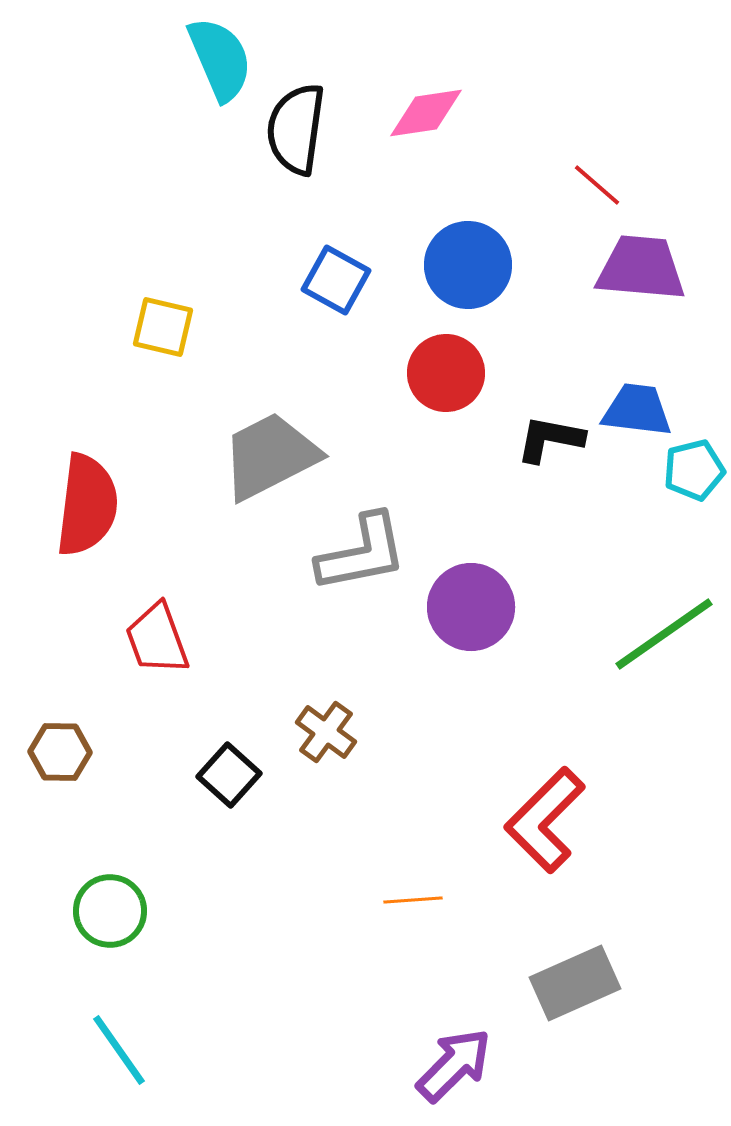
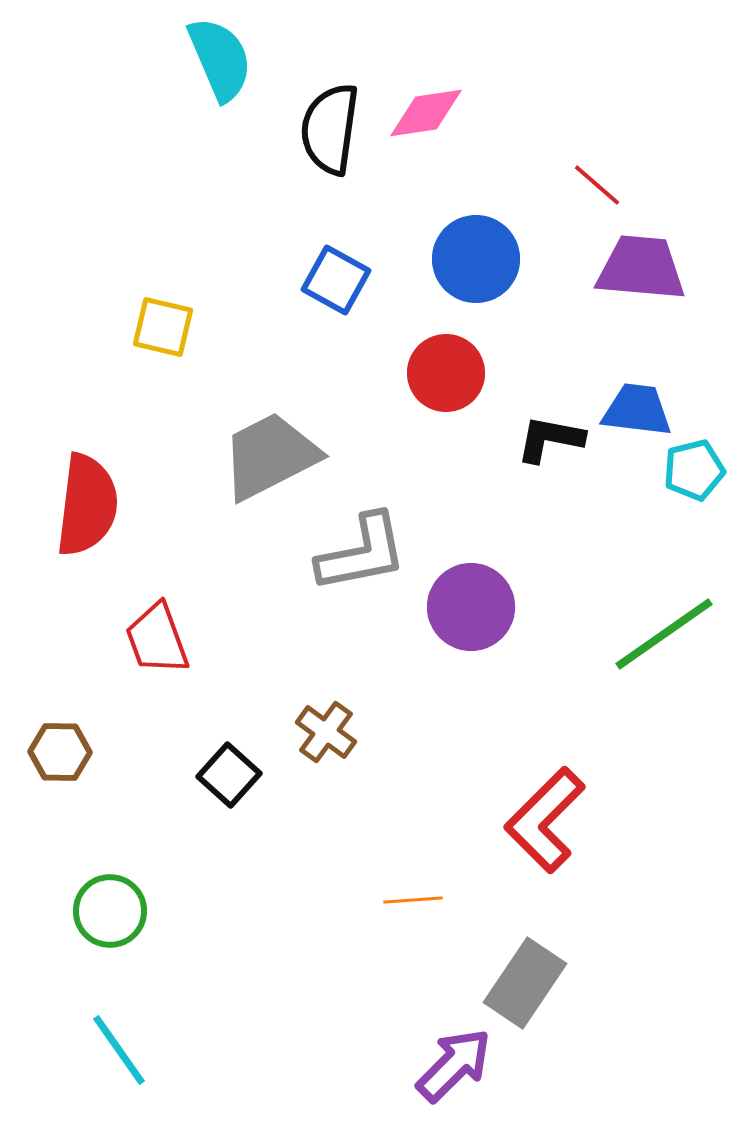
black semicircle: moved 34 px right
blue circle: moved 8 px right, 6 px up
gray rectangle: moved 50 px left; rotated 32 degrees counterclockwise
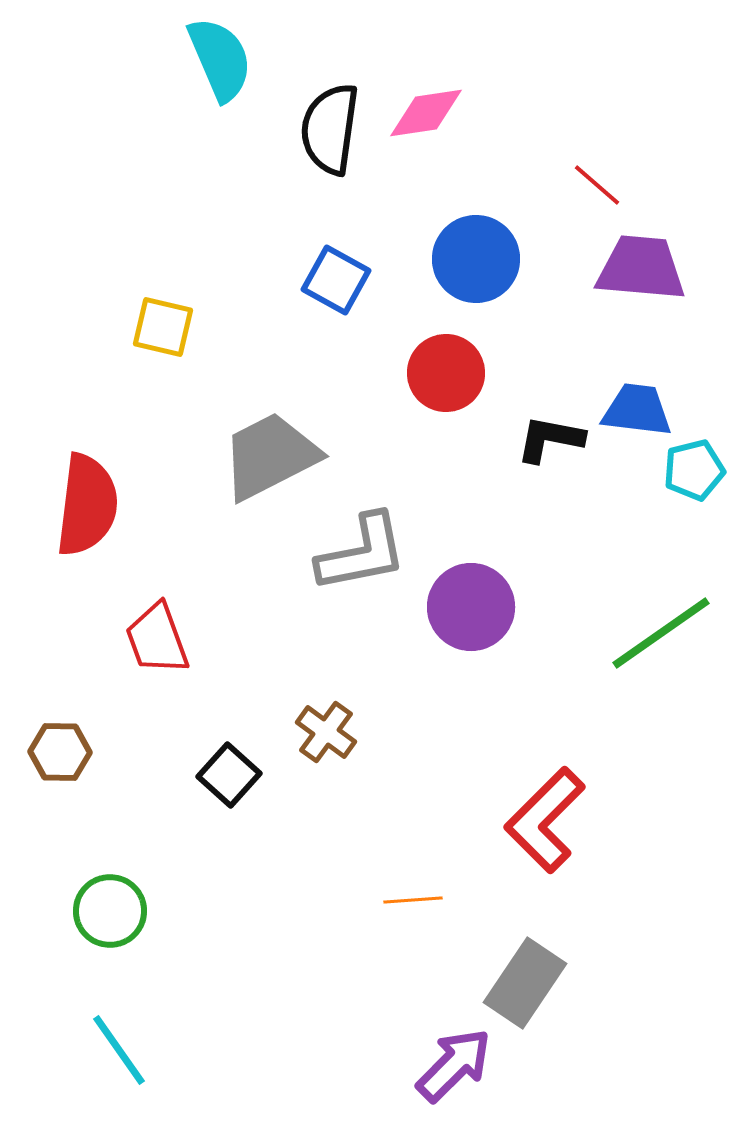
green line: moved 3 px left, 1 px up
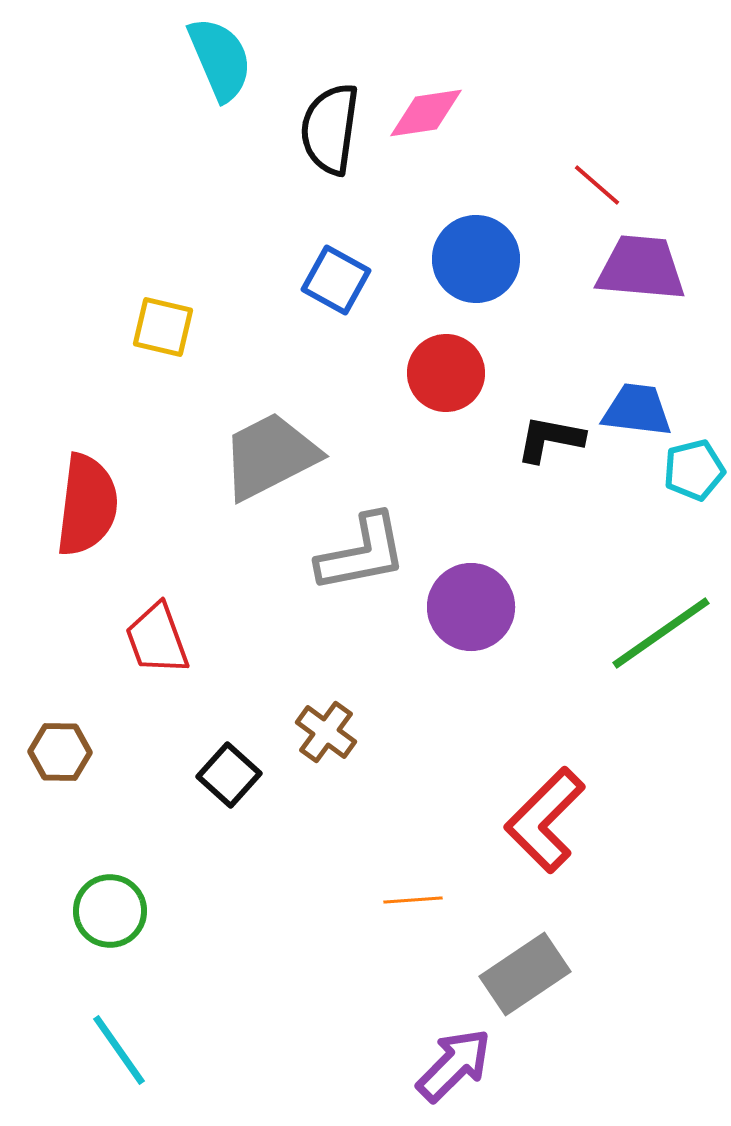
gray rectangle: moved 9 px up; rotated 22 degrees clockwise
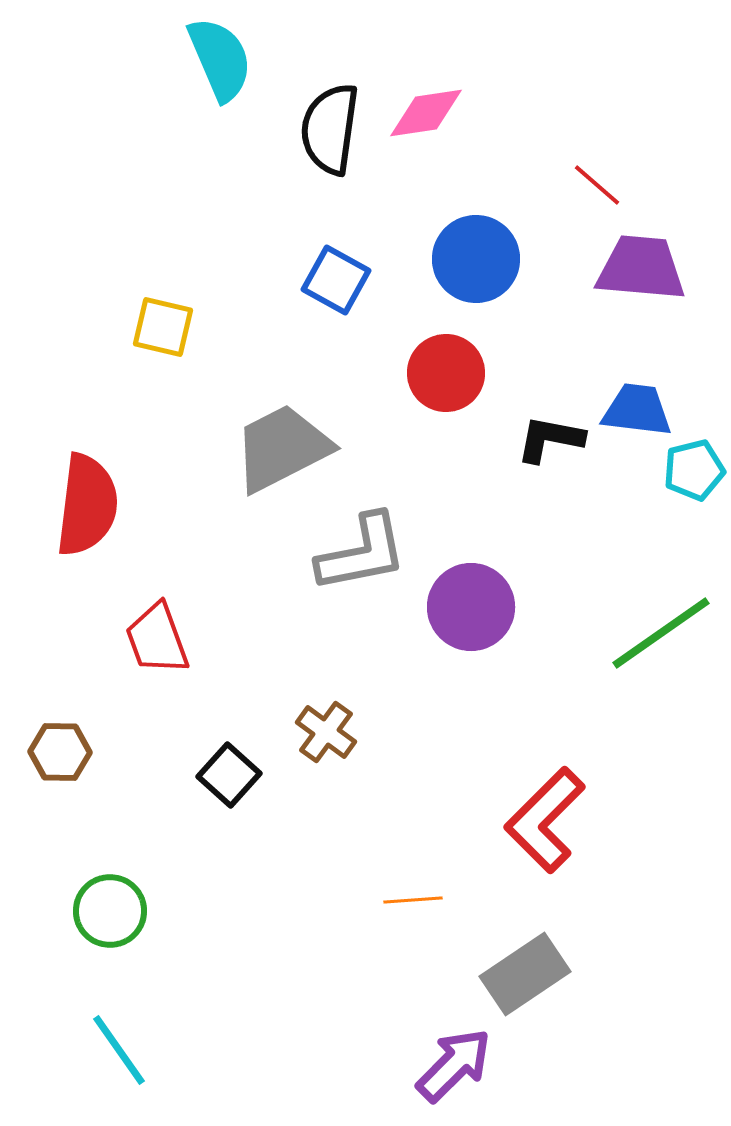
gray trapezoid: moved 12 px right, 8 px up
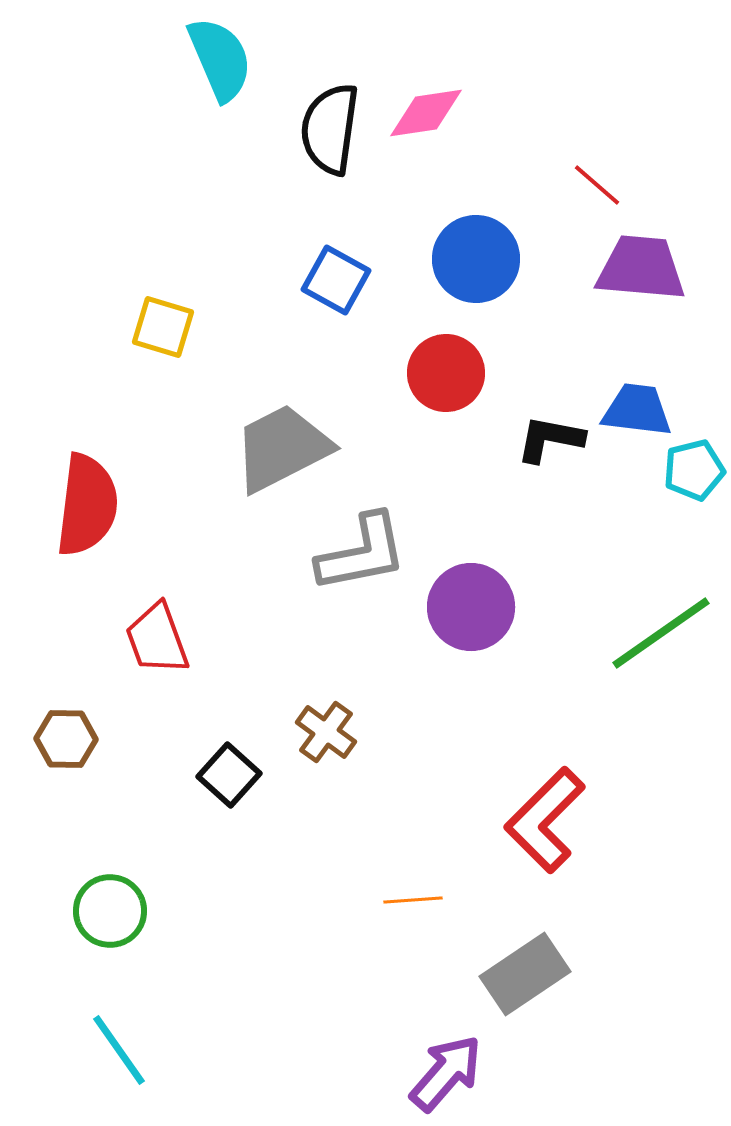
yellow square: rotated 4 degrees clockwise
brown hexagon: moved 6 px right, 13 px up
purple arrow: moved 8 px left, 8 px down; rotated 4 degrees counterclockwise
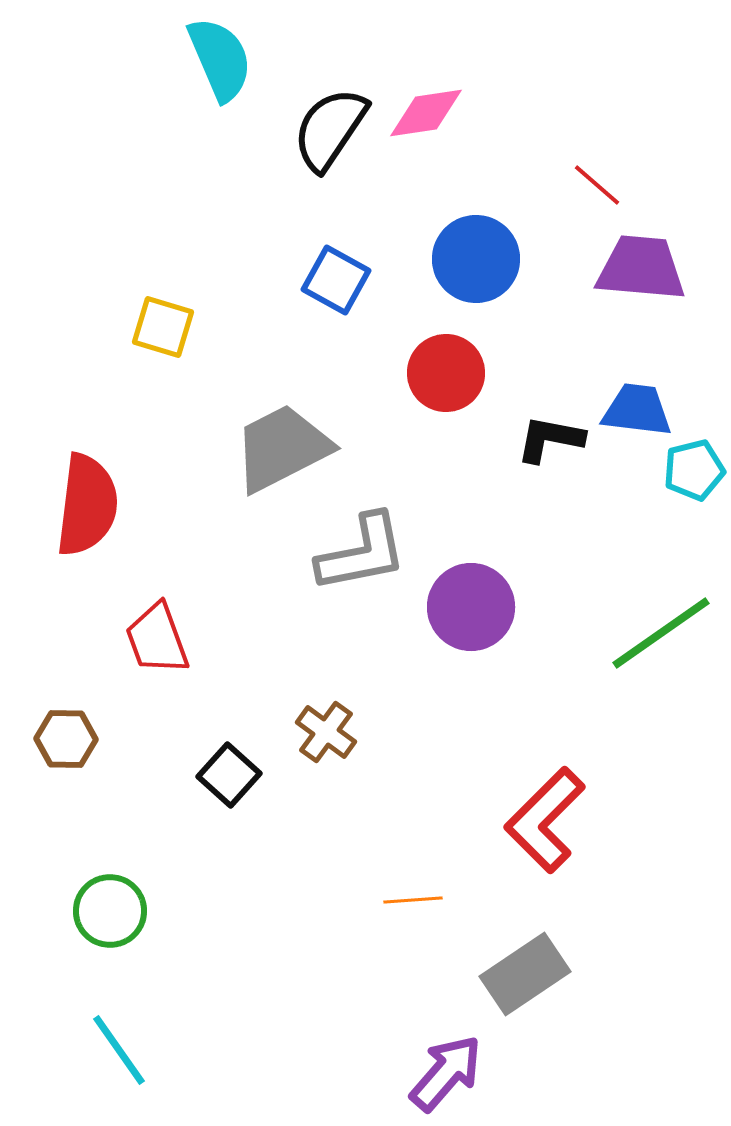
black semicircle: rotated 26 degrees clockwise
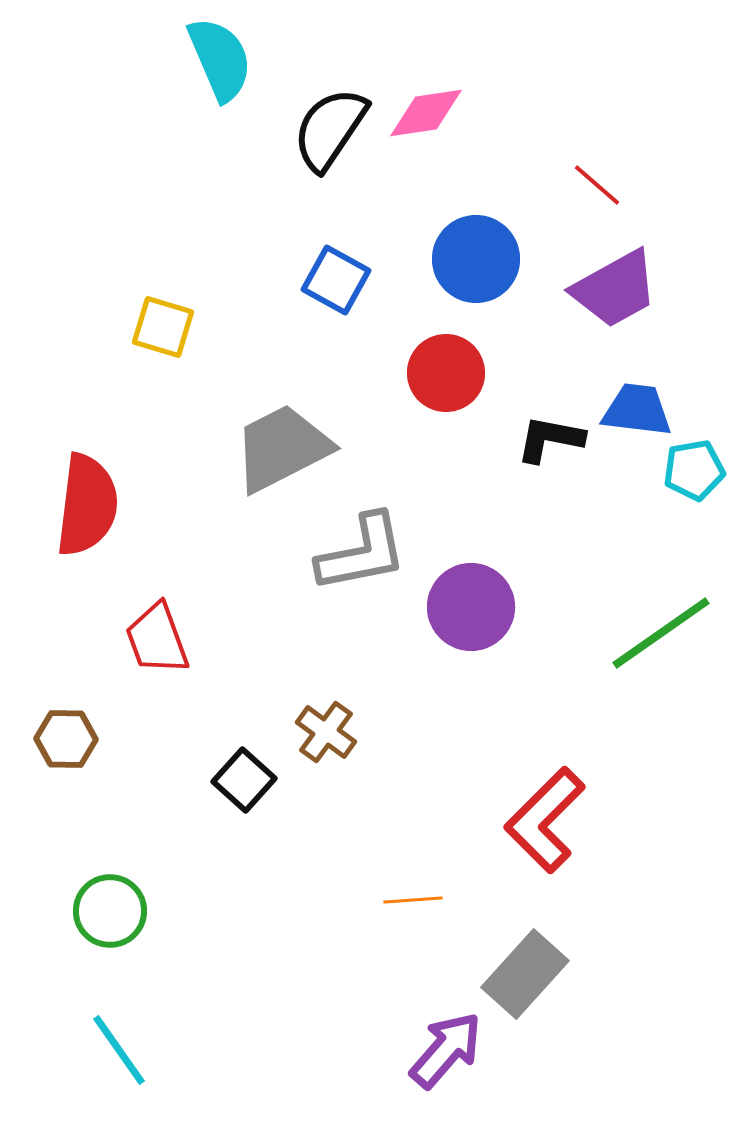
purple trapezoid: moved 26 px left, 21 px down; rotated 146 degrees clockwise
cyan pentagon: rotated 4 degrees clockwise
black square: moved 15 px right, 5 px down
gray rectangle: rotated 14 degrees counterclockwise
purple arrow: moved 23 px up
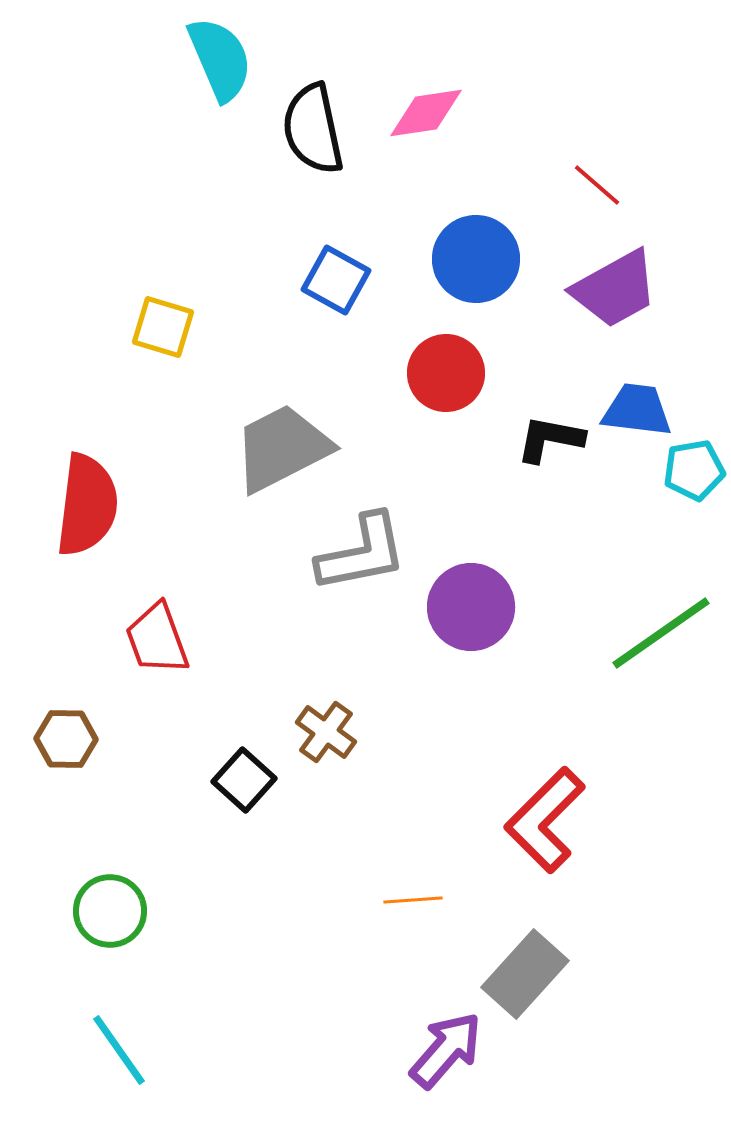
black semicircle: moved 17 px left; rotated 46 degrees counterclockwise
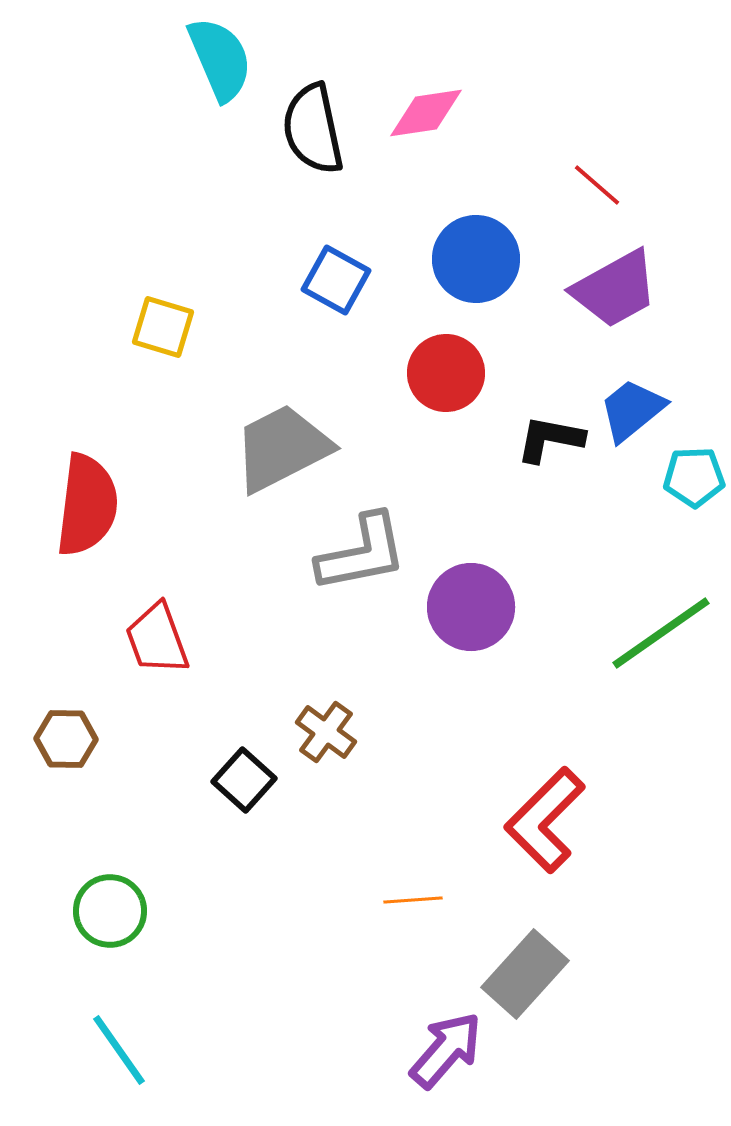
blue trapezoid: moved 5 px left; rotated 46 degrees counterclockwise
cyan pentagon: moved 7 px down; rotated 8 degrees clockwise
